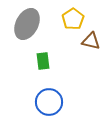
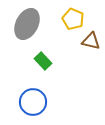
yellow pentagon: rotated 15 degrees counterclockwise
green rectangle: rotated 36 degrees counterclockwise
blue circle: moved 16 px left
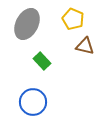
brown triangle: moved 6 px left, 5 px down
green rectangle: moved 1 px left
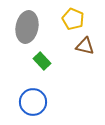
gray ellipse: moved 3 px down; rotated 16 degrees counterclockwise
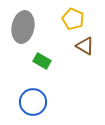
gray ellipse: moved 4 px left
brown triangle: rotated 18 degrees clockwise
green rectangle: rotated 18 degrees counterclockwise
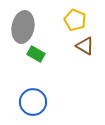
yellow pentagon: moved 2 px right, 1 px down
green rectangle: moved 6 px left, 7 px up
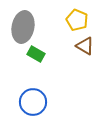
yellow pentagon: moved 2 px right
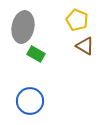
blue circle: moved 3 px left, 1 px up
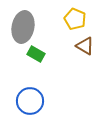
yellow pentagon: moved 2 px left, 1 px up
